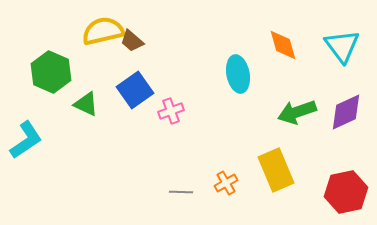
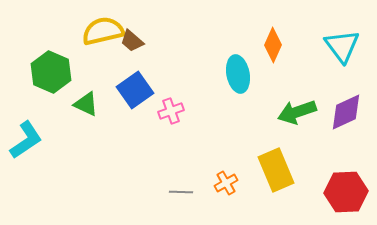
orange diamond: moved 10 px left; rotated 40 degrees clockwise
red hexagon: rotated 9 degrees clockwise
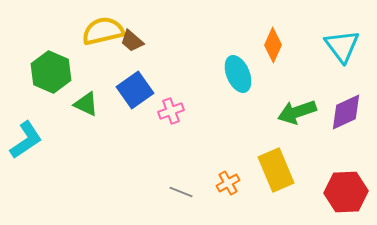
cyan ellipse: rotated 12 degrees counterclockwise
orange cross: moved 2 px right
gray line: rotated 20 degrees clockwise
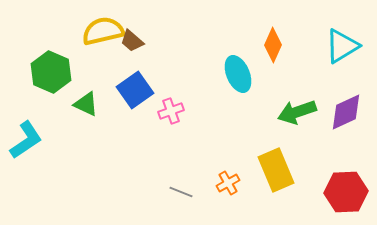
cyan triangle: rotated 36 degrees clockwise
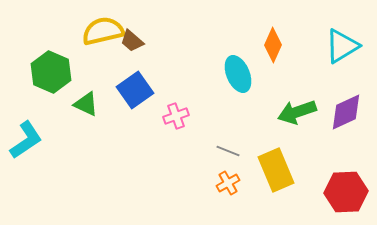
pink cross: moved 5 px right, 5 px down
gray line: moved 47 px right, 41 px up
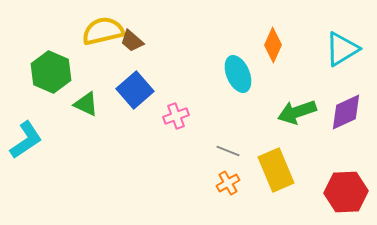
cyan triangle: moved 3 px down
blue square: rotated 6 degrees counterclockwise
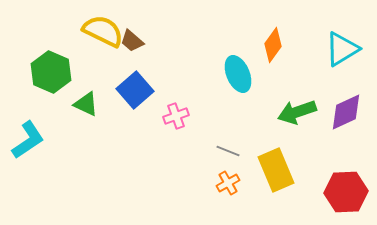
yellow semicircle: rotated 39 degrees clockwise
orange diamond: rotated 12 degrees clockwise
cyan L-shape: moved 2 px right
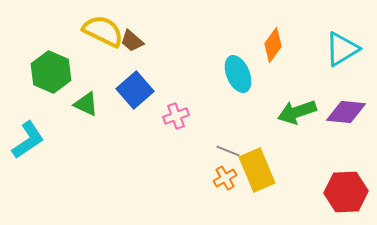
purple diamond: rotated 30 degrees clockwise
yellow rectangle: moved 19 px left
orange cross: moved 3 px left, 5 px up
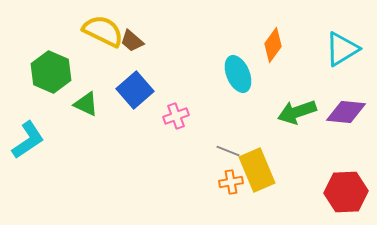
orange cross: moved 6 px right, 4 px down; rotated 20 degrees clockwise
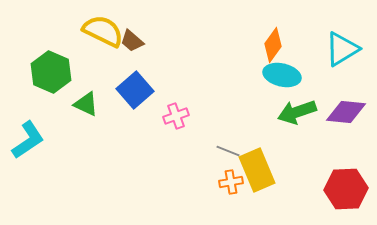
cyan ellipse: moved 44 px right, 1 px down; rotated 54 degrees counterclockwise
red hexagon: moved 3 px up
